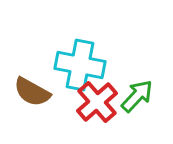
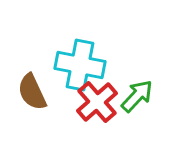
brown semicircle: rotated 36 degrees clockwise
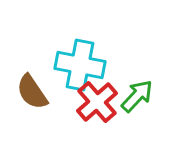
brown semicircle: rotated 9 degrees counterclockwise
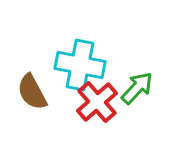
brown semicircle: rotated 6 degrees clockwise
green arrow: moved 8 px up
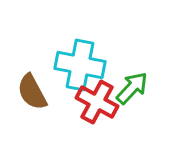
green arrow: moved 5 px left
red cross: rotated 21 degrees counterclockwise
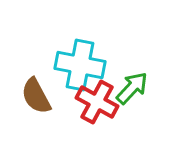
brown semicircle: moved 4 px right, 4 px down
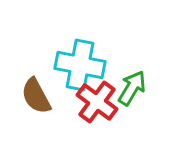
green arrow: rotated 12 degrees counterclockwise
red cross: rotated 9 degrees clockwise
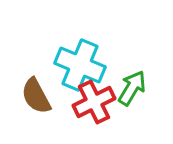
cyan cross: rotated 12 degrees clockwise
red cross: moved 3 px left; rotated 27 degrees clockwise
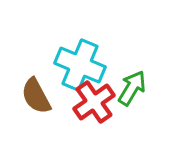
red cross: rotated 9 degrees counterclockwise
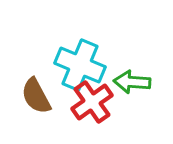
green arrow: moved 6 px up; rotated 117 degrees counterclockwise
red cross: moved 2 px left
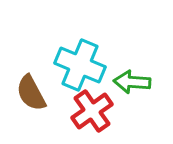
brown semicircle: moved 5 px left, 3 px up
red cross: moved 9 px down
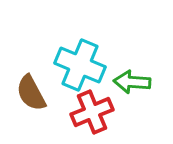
red cross: moved 1 px down; rotated 12 degrees clockwise
